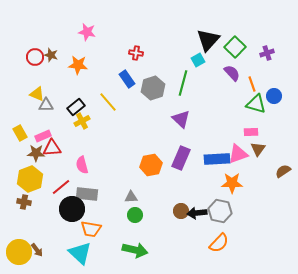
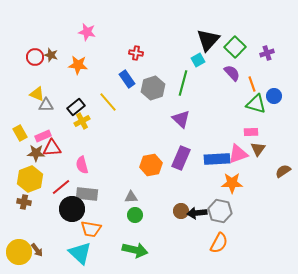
orange semicircle at (219, 243): rotated 15 degrees counterclockwise
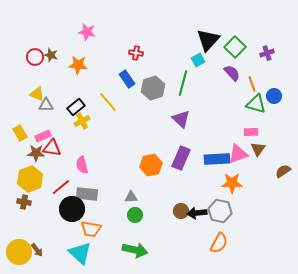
red triangle at (52, 148): rotated 12 degrees clockwise
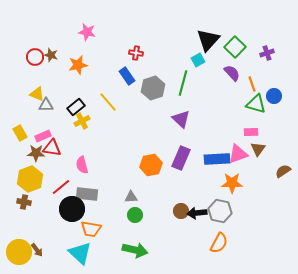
orange star at (78, 65): rotated 18 degrees counterclockwise
blue rectangle at (127, 79): moved 3 px up
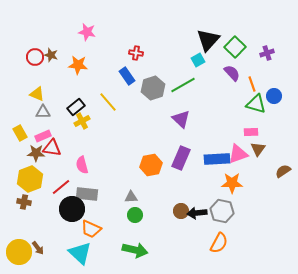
orange star at (78, 65): rotated 18 degrees clockwise
green line at (183, 83): moved 2 px down; rotated 45 degrees clockwise
gray triangle at (46, 105): moved 3 px left, 7 px down
gray hexagon at (220, 211): moved 2 px right
orange trapezoid at (91, 229): rotated 15 degrees clockwise
brown arrow at (37, 250): moved 1 px right, 2 px up
